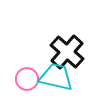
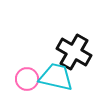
black cross: moved 7 px right; rotated 12 degrees counterclockwise
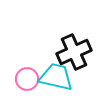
black cross: rotated 36 degrees clockwise
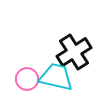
black cross: rotated 8 degrees counterclockwise
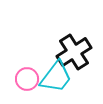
cyan trapezoid: rotated 114 degrees clockwise
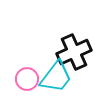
black cross: rotated 8 degrees clockwise
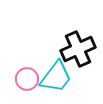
black cross: moved 4 px right, 3 px up
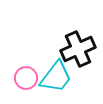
pink circle: moved 1 px left, 1 px up
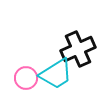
cyan trapezoid: moved 3 px up; rotated 21 degrees clockwise
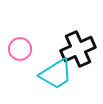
pink circle: moved 6 px left, 29 px up
